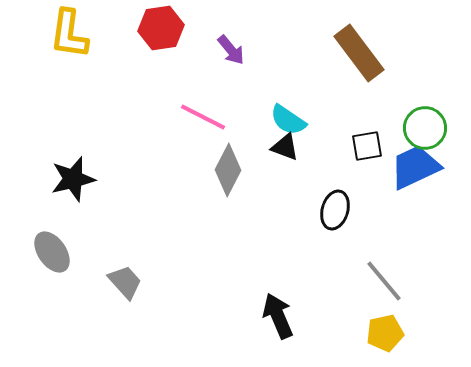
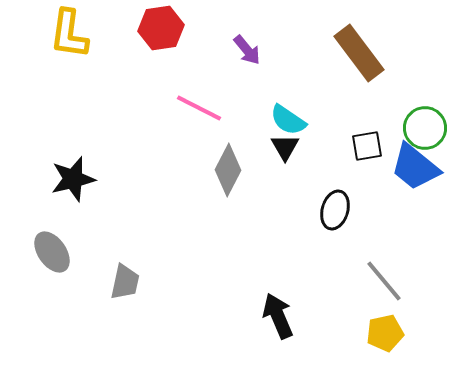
purple arrow: moved 16 px right
pink line: moved 4 px left, 9 px up
black triangle: rotated 40 degrees clockwise
blue trapezoid: rotated 116 degrees counterclockwise
gray trapezoid: rotated 54 degrees clockwise
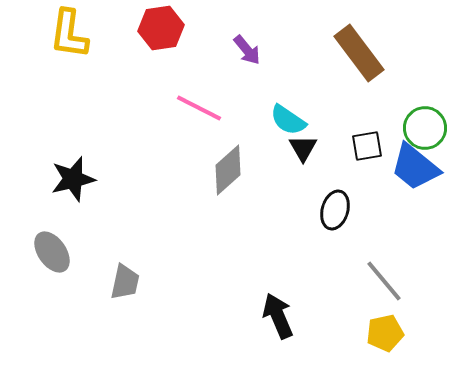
black triangle: moved 18 px right, 1 px down
gray diamond: rotated 21 degrees clockwise
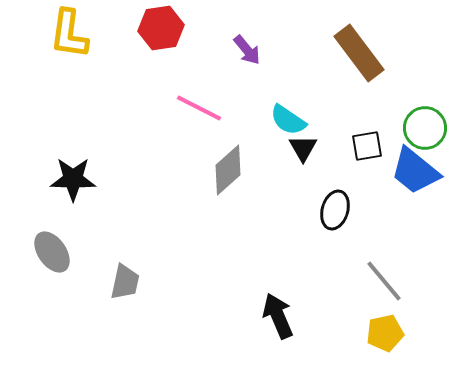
blue trapezoid: moved 4 px down
black star: rotated 15 degrees clockwise
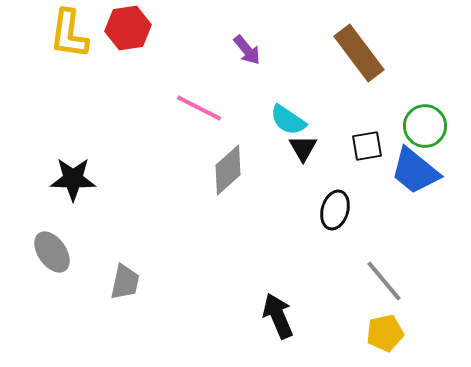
red hexagon: moved 33 px left
green circle: moved 2 px up
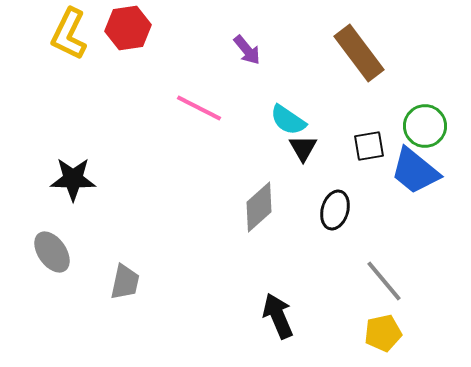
yellow L-shape: rotated 18 degrees clockwise
black square: moved 2 px right
gray diamond: moved 31 px right, 37 px down
yellow pentagon: moved 2 px left
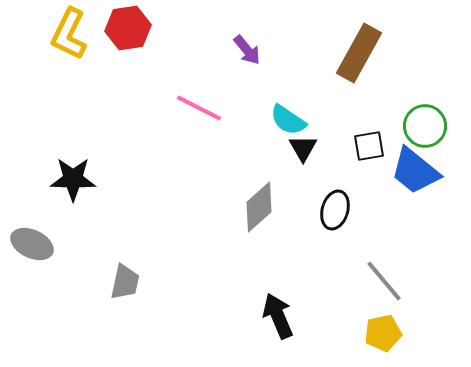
brown rectangle: rotated 66 degrees clockwise
gray ellipse: moved 20 px left, 8 px up; rotated 30 degrees counterclockwise
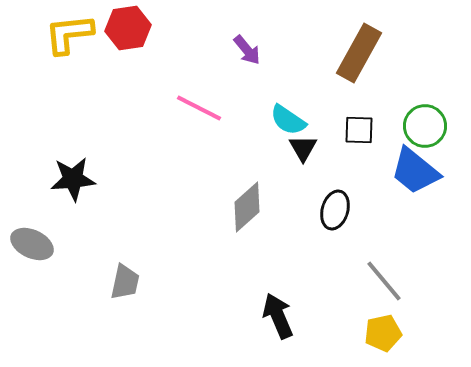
yellow L-shape: rotated 58 degrees clockwise
black square: moved 10 px left, 16 px up; rotated 12 degrees clockwise
black star: rotated 6 degrees counterclockwise
gray diamond: moved 12 px left
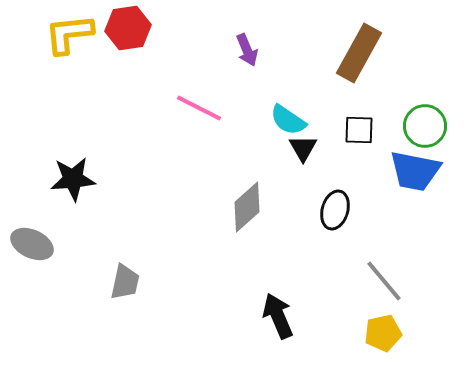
purple arrow: rotated 16 degrees clockwise
blue trapezoid: rotated 28 degrees counterclockwise
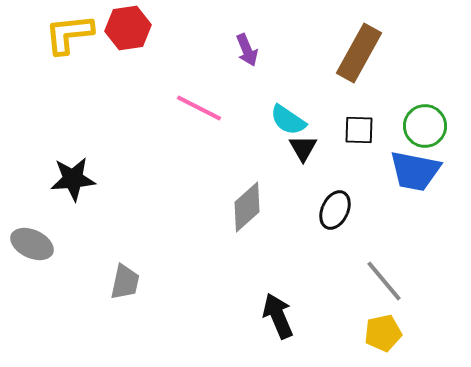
black ellipse: rotated 9 degrees clockwise
